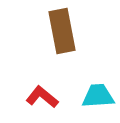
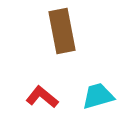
cyan trapezoid: rotated 12 degrees counterclockwise
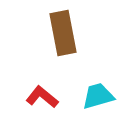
brown rectangle: moved 1 px right, 2 px down
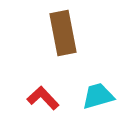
red L-shape: moved 1 px right, 1 px down; rotated 8 degrees clockwise
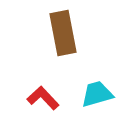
cyan trapezoid: moved 1 px left, 2 px up
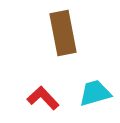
cyan trapezoid: moved 2 px left, 1 px up
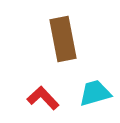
brown rectangle: moved 6 px down
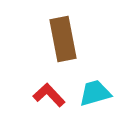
red L-shape: moved 6 px right, 3 px up
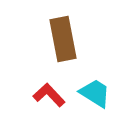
cyan trapezoid: rotated 48 degrees clockwise
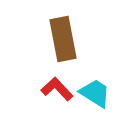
red L-shape: moved 8 px right, 6 px up
